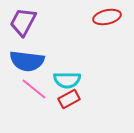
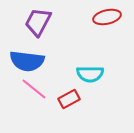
purple trapezoid: moved 15 px right
cyan semicircle: moved 23 px right, 6 px up
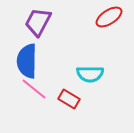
red ellipse: moved 2 px right; rotated 20 degrees counterclockwise
blue semicircle: rotated 84 degrees clockwise
red rectangle: rotated 60 degrees clockwise
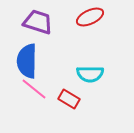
red ellipse: moved 19 px left; rotated 8 degrees clockwise
purple trapezoid: rotated 80 degrees clockwise
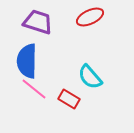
cyan semicircle: moved 3 px down; rotated 48 degrees clockwise
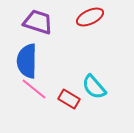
cyan semicircle: moved 4 px right, 10 px down
